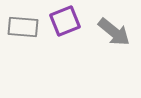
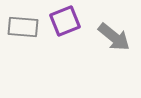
gray arrow: moved 5 px down
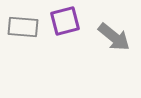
purple square: rotated 8 degrees clockwise
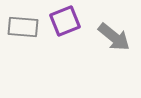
purple square: rotated 8 degrees counterclockwise
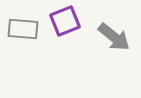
gray rectangle: moved 2 px down
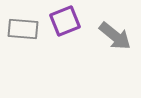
gray arrow: moved 1 px right, 1 px up
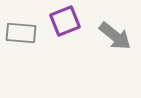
gray rectangle: moved 2 px left, 4 px down
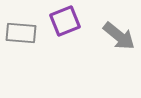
gray arrow: moved 4 px right
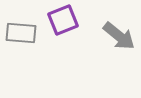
purple square: moved 2 px left, 1 px up
